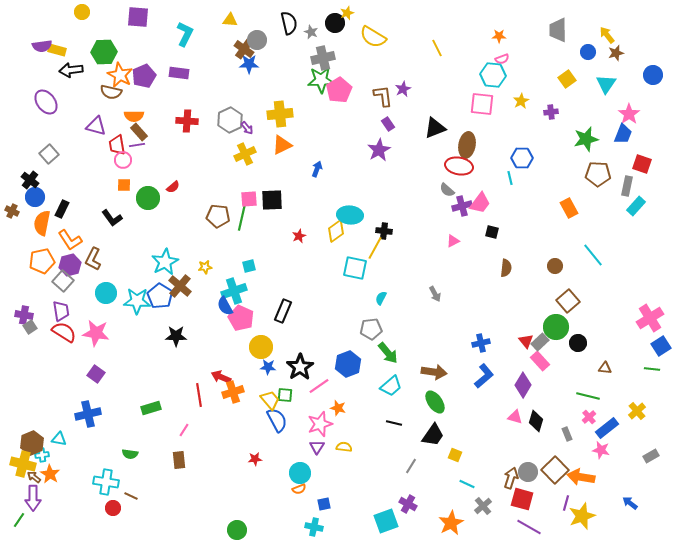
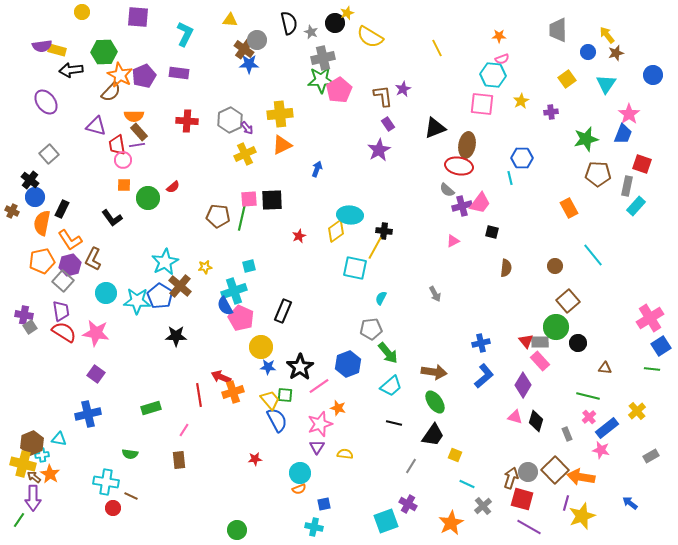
yellow semicircle at (373, 37): moved 3 px left
brown semicircle at (111, 92): rotated 60 degrees counterclockwise
gray rectangle at (540, 342): rotated 42 degrees clockwise
yellow semicircle at (344, 447): moved 1 px right, 7 px down
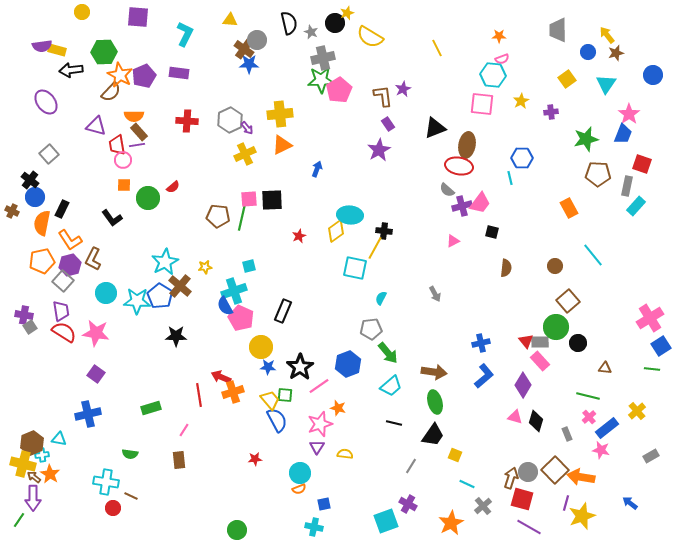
green ellipse at (435, 402): rotated 20 degrees clockwise
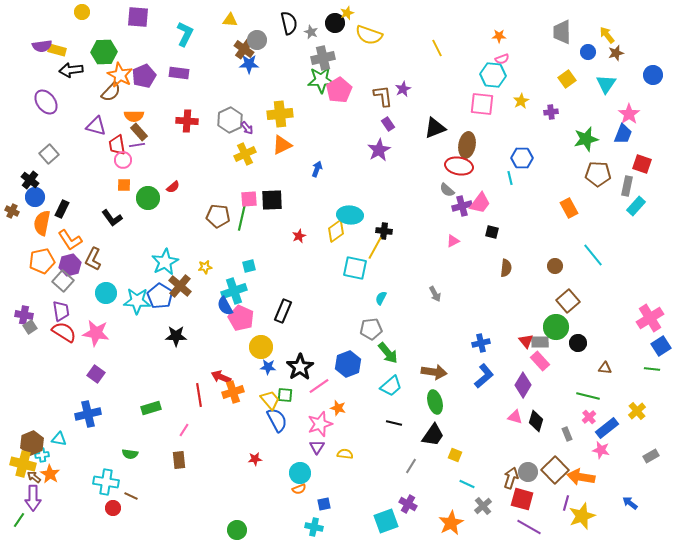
gray trapezoid at (558, 30): moved 4 px right, 2 px down
yellow semicircle at (370, 37): moved 1 px left, 2 px up; rotated 12 degrees counterclockwise
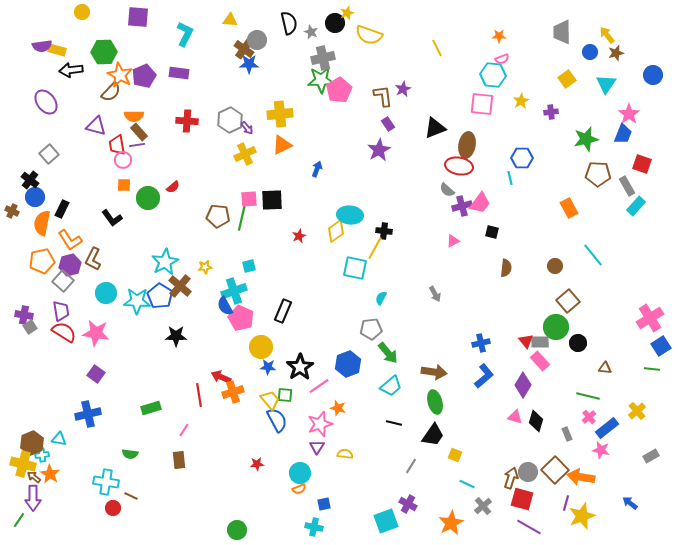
blue circle at (588, 52): moved 2 px right
gray rectangle at (627, 186): rotated 42 degrees counterclockwise
red star at (255, 459): moved 2 px right, 5 px down
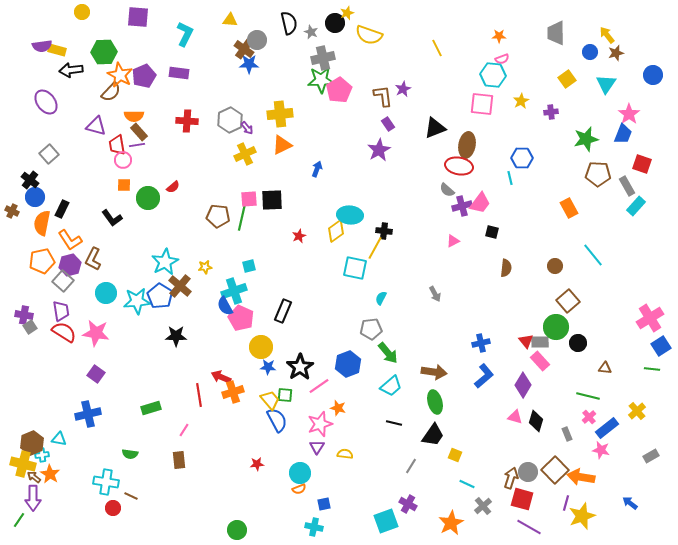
gray trapezoid at (562, 32): moved 6 px left, 1 px down
cyan star at (137, 301): rotated 8 degrees counterclockwise
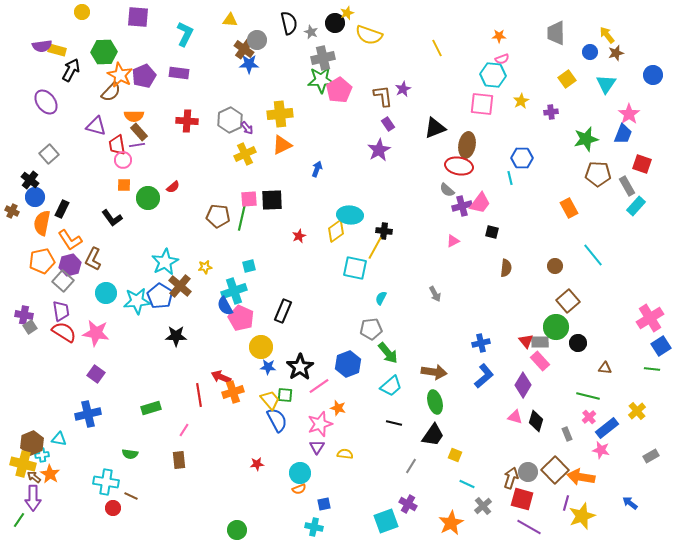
black arrow at (71, 70): rotated 125 degrees clockwise
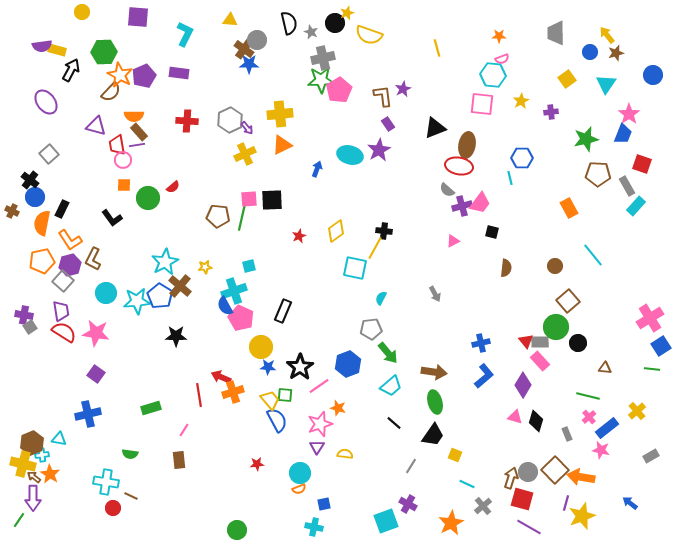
yellow line at (437, 48): rotated 12 degrees clockwise
cyan ellipse at (350, 215): moved 60 px up; rotated 10 degrees clockwise
black line at (394, 423): rotated 28 degrees clockwise
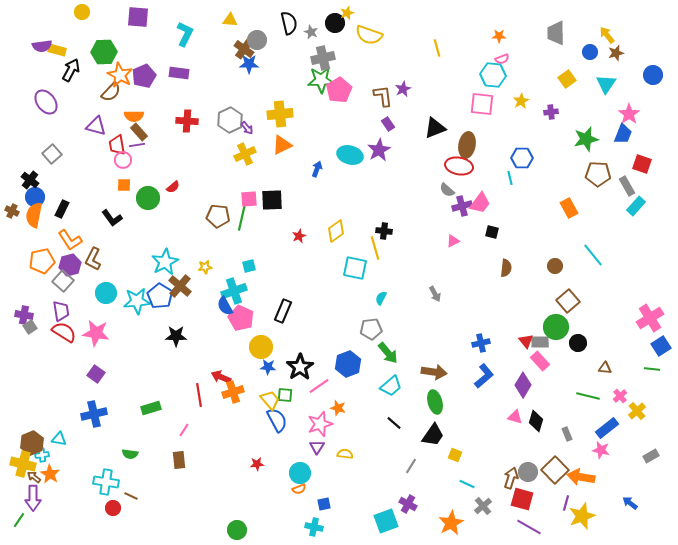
gray square at (49, 154): moved 3 px right
orange semicircle at (42, 223): moved 8 px left, 8 px up
yellow line at (375, 248): rotated 45 degrees counterclockwise
blue cross at (88, 414): moved 6 px right
pink cross at (589, 417): moved 31 px right, 21 px up
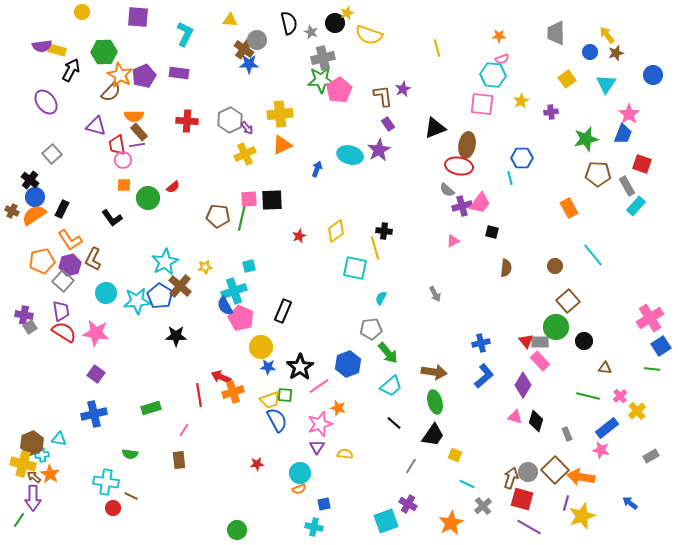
orange semicircle at (34, 215): rotated 45 degrees clockwise
black circle at (578, 343): moved 6 px right, 2 px up
yellow trapezoid at (270, 400): rotated 110 degrees clockwise
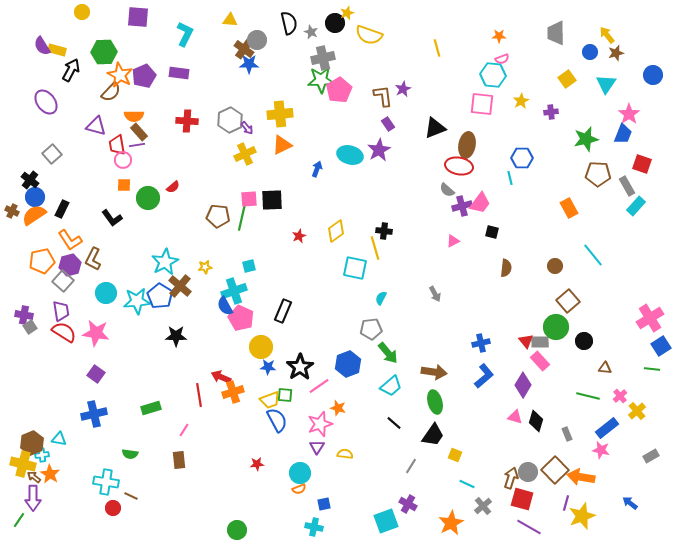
purple semicircle at (42, 46): rotated 66 degrees clockwise
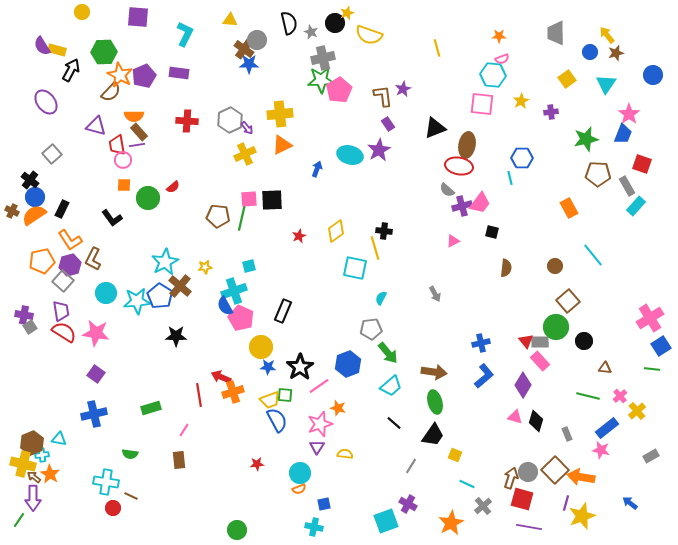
purple line at (529, 527): rotated 20 degrees counterclockwise
